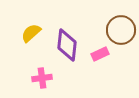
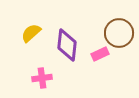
brown circle: moved 2 px left, 3 px down
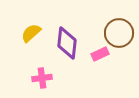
purple diamond: moved 2 px up
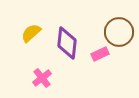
brown circle: moved 1 px up
pink cross: rotated 30 degrees counterclockwise
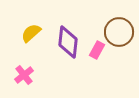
purple diamond: moved 1 px right, 1 px up
pink rectangle: moved 3 px left, 4 px up; rotated 36 degrees counterclockwise
pink cross: moved 18 px left, 3 px up
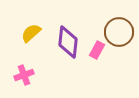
pink cross: rotated 18 degrees clockwise
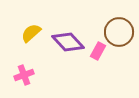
purple diamond: rotated 48 degrees counterclockwise
pink rectangle: moved 1 px right, 1 px down
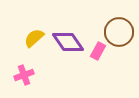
yellow semicircle: moved 3 px right, 5 px down
purple diamond: rotated 8 degrees clockwise
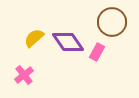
brown circle: moved 7 px left, 10 px up
pink rectangle: moved 1 px left, 1 px down
pink cross: rotated 18 degrees counterclockwise
